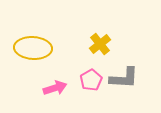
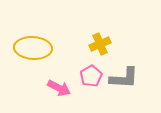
yellow cross: rotated 15 degrees clockwise
pink pentagon: moved 4 px up
pink arrow: moved 4 px right; rotated 45 degrees clockwise
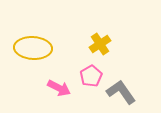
yellow cross: rotated 10 degrees counterclockwise
gray L-shape: moved 3 px left, 14 px down; rotated 128 degrees counterclockwise
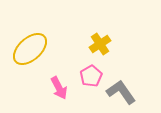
yellow ellipse: moved 3 px left, 1 px down; rotated 45 degrees counterclockwise
pink arrow: rotated 35 degrees clockwise
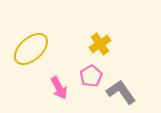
yellow ellipse: moved 1 px right
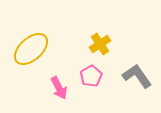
gray L-shape: moved 16 px right, 16 px up
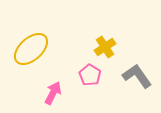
yellow cross: moved 5 px right, 3 px down
pink pentagon: moved 1 px left, 1 px up; rotated 10 degrees counterclockwise
pink arrow: moved 6 px left, 5 px down; rotated 125 degrees counterclockwise
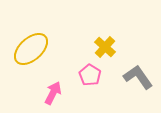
yellow cross: rotated 15 degrees counterclockwise
gray L-shape: moved 1 px right, 1 px down
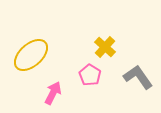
yellow ellipse: moved 6 px down
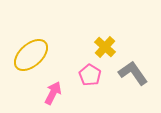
gray L-shape: moved 5 px left, 4 px up
